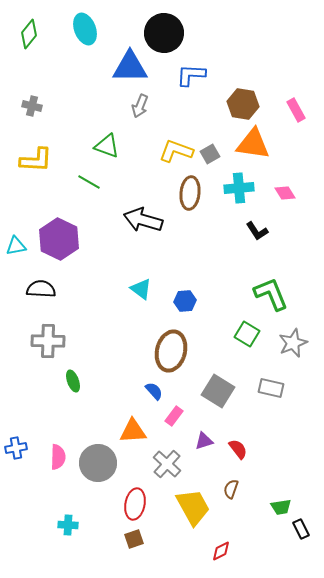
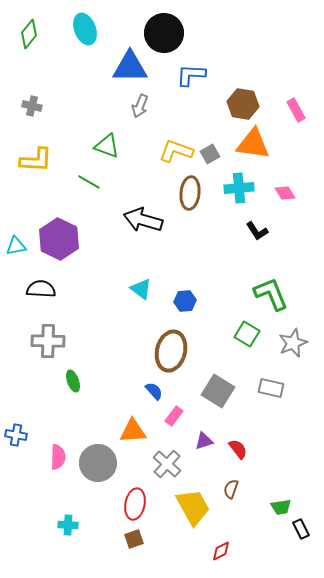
blue cross at (16, 448): moved 13 px up; rotated 20 degrees clockwise
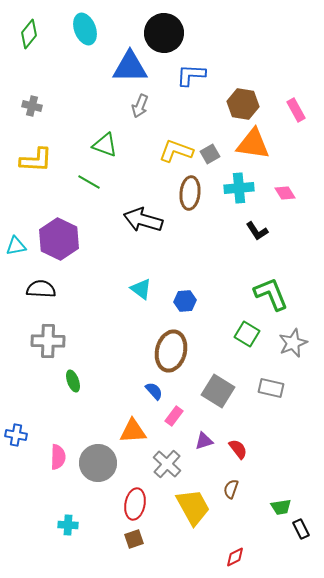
green triangle at (107, 146): moved 2 px left, 1 px up
red diamond at (221, 551): moved 14 px right, 6 px down
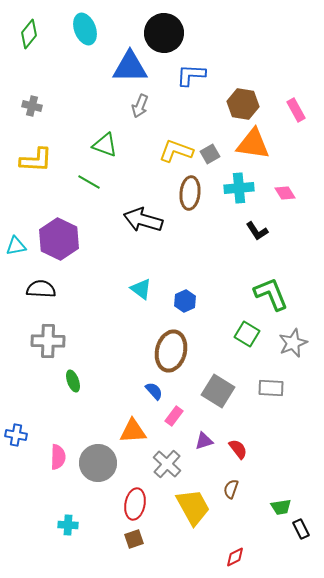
blue hexagon at (185, 301): rotated 20 degrees counterclockwise
gray rectangle at (271, 388): rotated 10 degrees counterclockwise
